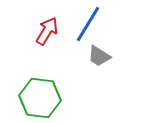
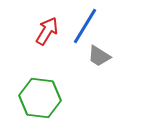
blue line: moved 3 px left, 2 px down
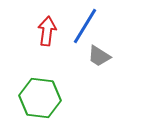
red arrow: rotated 24 degrees counterclockwise
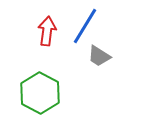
green hexagon: moved 5 px up; rotated 21 degrees clockwise
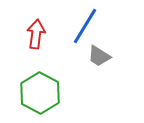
red arrow: moved 11 px left, 3 px down
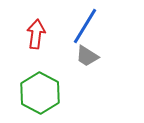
gray trapezoid: moved 12 px left
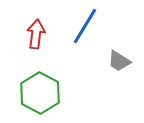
gray trapezoid: moved 32 px right, 5 px down
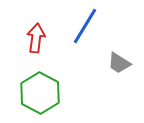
red arrow: moved 4 px down
gray trapezoid: moved 2 px down
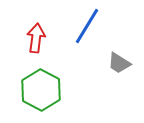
blue line: moved 2 px right
green hexagon: moved 1 px right, 3 px up
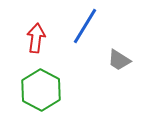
blue line: moved 2 px left
gray trapezoid: moved 3 px up
